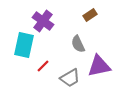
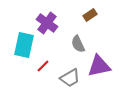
purple cross: moved 4 px right, 2 px down
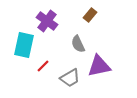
brown rectangle: rotated 16 degrees counterclockwise
purple cross: moved 2 px up
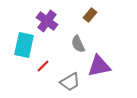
gray trapezoid: moved 4 px down
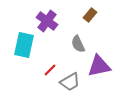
red line: moved 7 px right, 4 px down
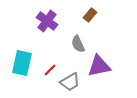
cyan rectangle: moved 2 px left, 18 px down
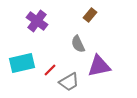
purple cross: moved 10 px left
cyan rectangle: rotated 65 degrees clockwise
gray trapezoid: moved 1 px left
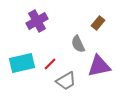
brown rectangle: moved 8 px right, 8 px down
purple cross: rotated 25 degrees clockwise
red line: moved 6 px up
gray trapezoid: moved 3 px left, 1 px up
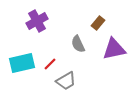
purple triangle: moved 15 px right, 17 px up
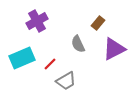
purple triangle: rotated 15 degrees counterclockwise
cyan rectangle: moved 5 px up; rotated 10 degrees counterclockwise
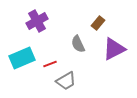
red line: rotated 24 degrees clockwise
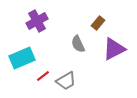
red line: moved 7 px left, 12 px down; rotated 16 degrees counterclockwise
